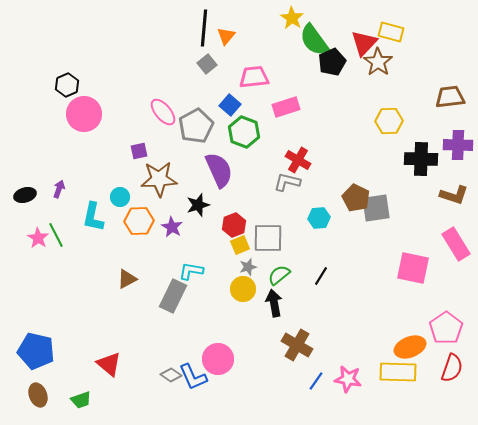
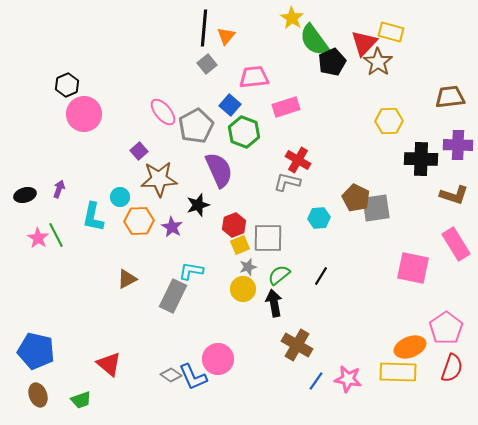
purple square at (139, 151): rotated 30 degrees counterclockwise
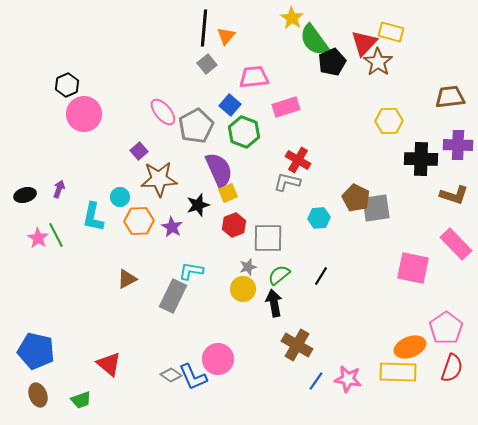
pink rectangle at (456, 244): rotated 12 degrees counterclockwise
yellow square at (240, 245): moved 12 px left, 52 px up
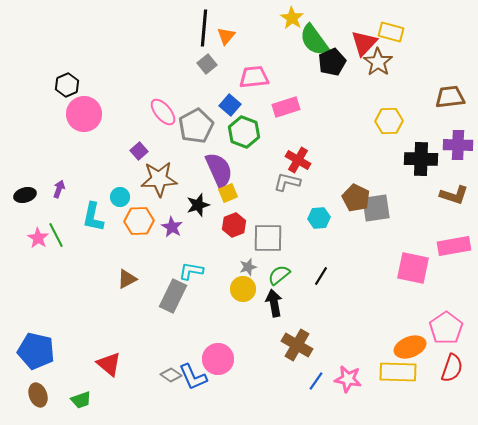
pink rectangle at (456, 244): moved 2 px left, 2 px down; rotated 56 degrees counterclockwise
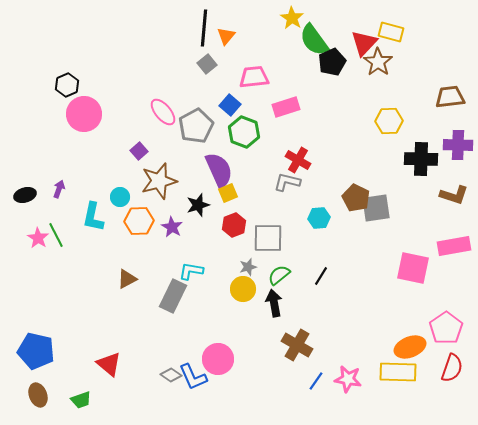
brown star at (159, 179): moved 2 px down; rotated 12 degrees counterclockwise
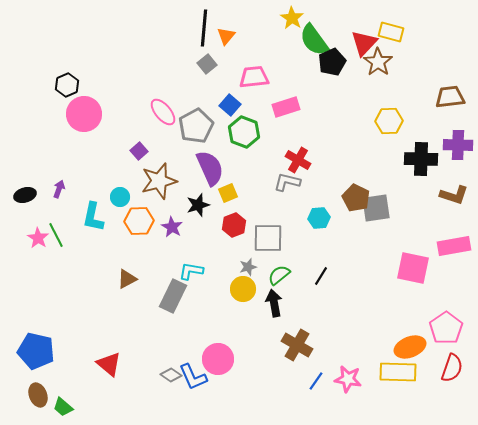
purple semicircle at (219, 170): moved 9 px left, 2 px up
green trapezoid at (81, 400): moved 18 px left, 7 px down; rotated 60 degrees clockwise
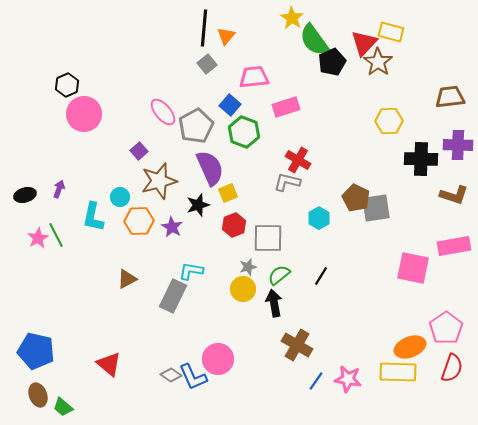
cyan hexagon at (319, 218): rotated 25 degrees counterclockwise
pink star at (38, 238): rotated 10 degrees clockwise
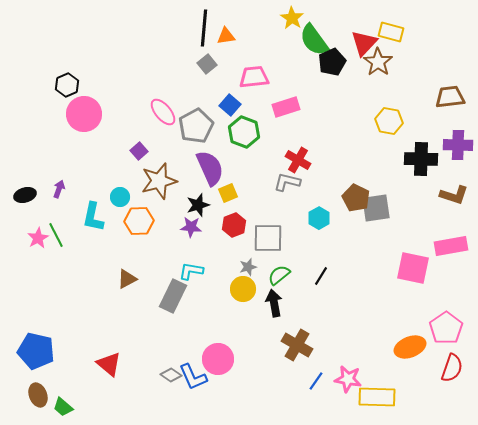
orange triangle at (226, 36): rotated 42 degrees clockwise
yellow hexagon at (389, 121): rotated 12 degrees clockwise
purple star at (172, 227): moved 19 px right; rotated 25 degrees counterclockwise
pink rectangle at (454, 246): moved 3 px left
yellow rectangle at (398, 372): moved 21 px left, 25 px down
